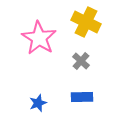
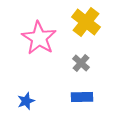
yellow cross: rotated 12 degrees clockwise
gray cross: moved 2 px down
blue star: moved 12 px left, 2 px up
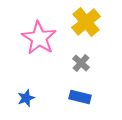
yellow cross: rotated 12 degrees clockwise
blue rectangle: moved 2 px left; rotated 15 degrees clockwise
blue star: moved 3 px up
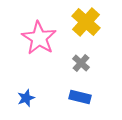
yellow cross: rotated 8 degrees counterclockwise
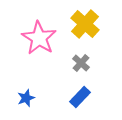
yellow cross: moved 1 px left, 2 px down
blue rectangle: rotated 60 degrees counterclockwise
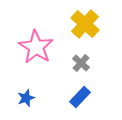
pink star: moved 3 px left, 9 px down
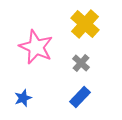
pink star: rotated 8 degrees counterclockwise
blue star: moved 3 px left
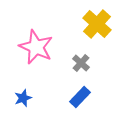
yellow cross: moved 12 px right
